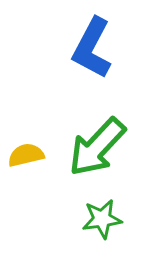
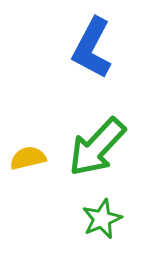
yellow semicircle: moved 2 px right, 3 px down
green star: rotated 15 degrees counterclockwise
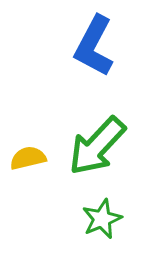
blue L-shape: moved 2 px right, 2 px up
green arrow: moved 1 px up
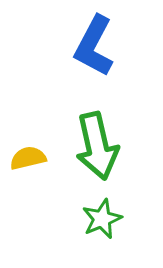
green arrow: rotated 56 degrees counterclockwise
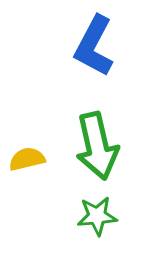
yellow semicircle: moved 1 px left, 1 px down
green star: moved 5 px left, 3 px up; rotated 18 degrees clockwise
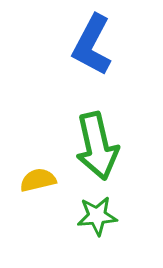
blue L-shape: moved 2 px left, 1 px up
yellow semicircle: moved 11 px right, 21 px down
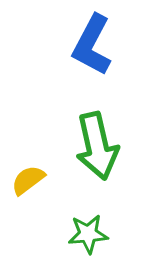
yellow semicircle: moved 10 px left; rotated 24 degrees counterclockwise
green star: moved 9 px left, 18 px down
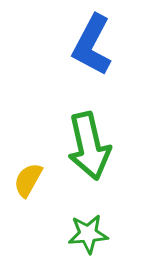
green arrow: moved 8 px left
yellow semicircle: rotated 24 degrees counterclockwise
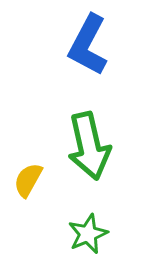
blue L-shape: moved 4 px left
green star: rotated 18 degrees counterclockwise
